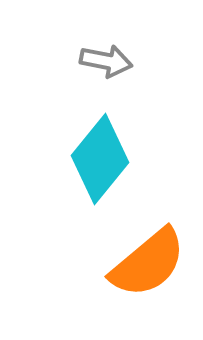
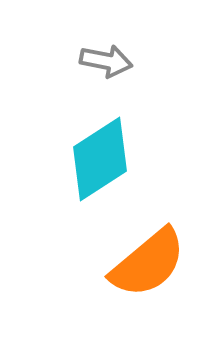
cyan diamond: rotated 18 degrees clockwise
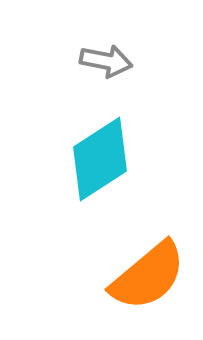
orange semicircle: moved 13 px down
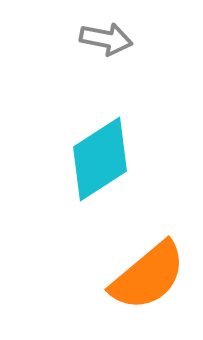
gray arrow: moved 22 px up
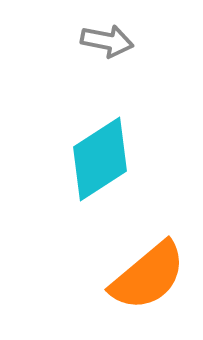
gray arrow: moved 1 px right, 2 px down
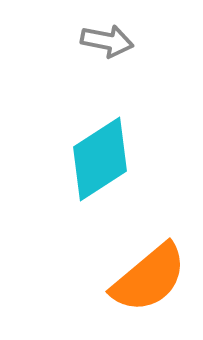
orange semicircle: moved 1 px right, 2 px down
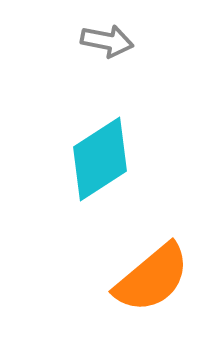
orange semicircle: moved 3 px right
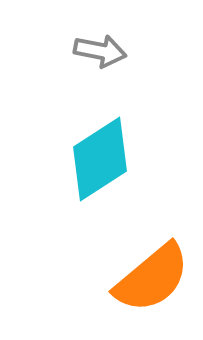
gray arrow: moved 7 px left, 10 px down
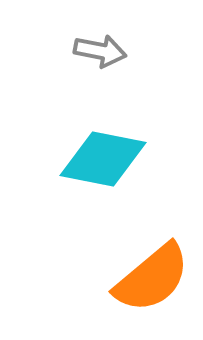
cyan diamond: moved 3 px right; rotated 44 degrees clockwise
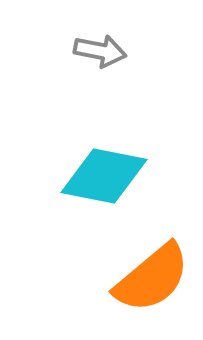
cyan diamond: moved 1 px right, 17 px down
